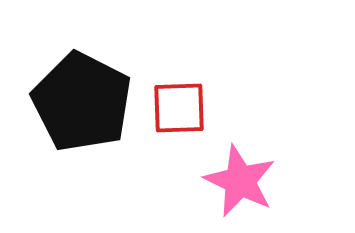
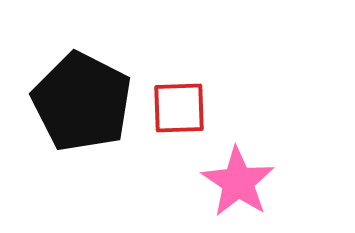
pink star: moved 2 px left, 1 px down; rotated 8 degrees clockwise
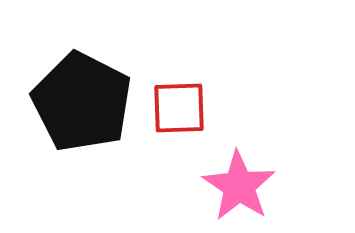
pink star: moved 1 px right, 4 px down
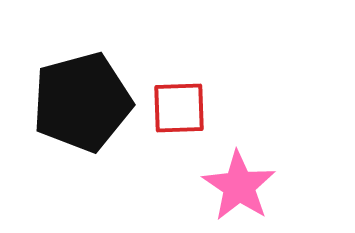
black pentagon: rotated 30 degrees clockwise
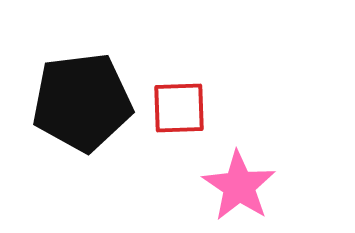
black pentagon: rotated 8 degrees clockwise
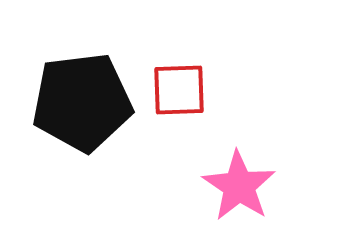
red square: moved 18 px up
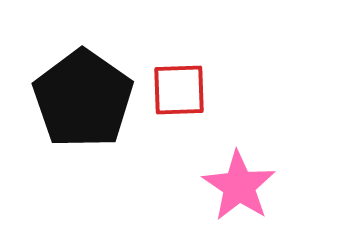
black pentagon: moved 1 px right, 3 px up; rotated 30 degrees counterclockwise
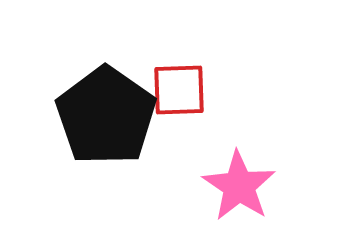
black pentagon: moved 23 px right, 17 px down
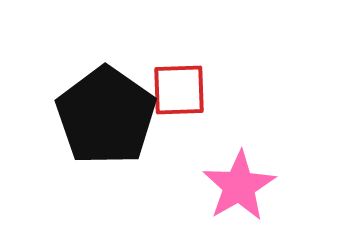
pink star: rotated 8 degrees clockwise
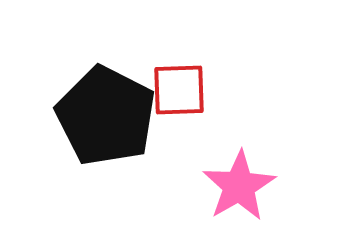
black pentagon: rotated 8 degrees counterclockwise
